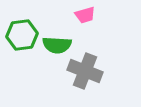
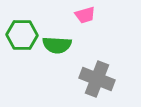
green hexagon: rotated 8 degrees clockwise
gray cross: moved 12 px right, 8 px down
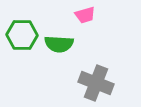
green semicircle: moved 2 px right, 1 px up
gray cross: moved 1 px left, 4 px down
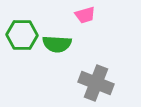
green semicircle: moved 2 px left
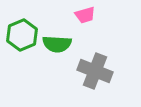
green hexagon: rotated 24 degrees counterclockwise
gray cross: moved 1 px left, 12 px up
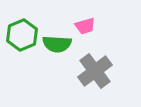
pink trapezoid: moved 11 px down
gray cross: rotated 32 degrees clockwise
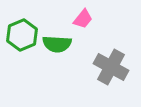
pink trapezoid: moved 2 px left, 7 px up; rotated 35 degrees counterclockwise
gray cross: moved 16 px right, 4 px up; rotated 24 degrees counterclockwise
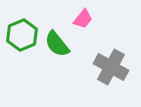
green semicircle: rotated 48 degrees clockwise
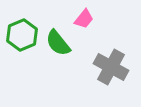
pink trapezoid: moved 1 px right
green semicircle: moved 1 px right, 1 px up
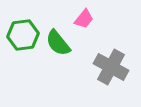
green hexagon: moved 1 px right; rotated 16 degrees clockwise
